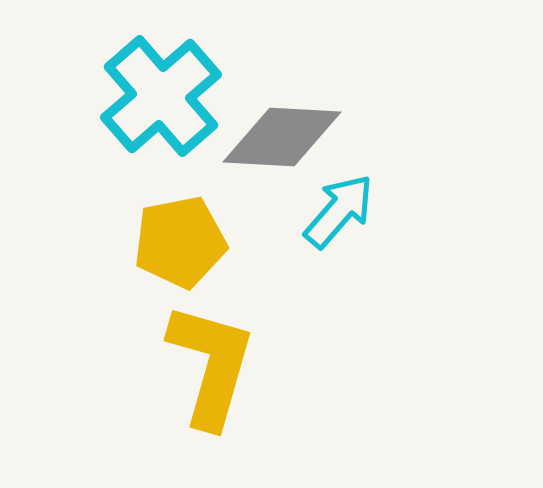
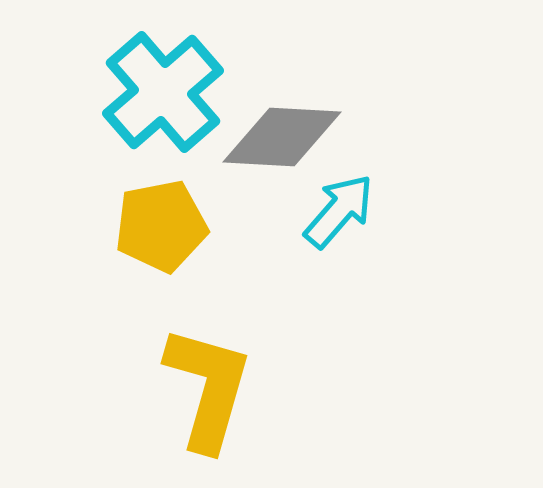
cyan cross: moved 2 px right, 4 px up
yellow pentagon: moved 19 px left, 16 px up
yellow L-shape: moved 3 px left, 23 px down
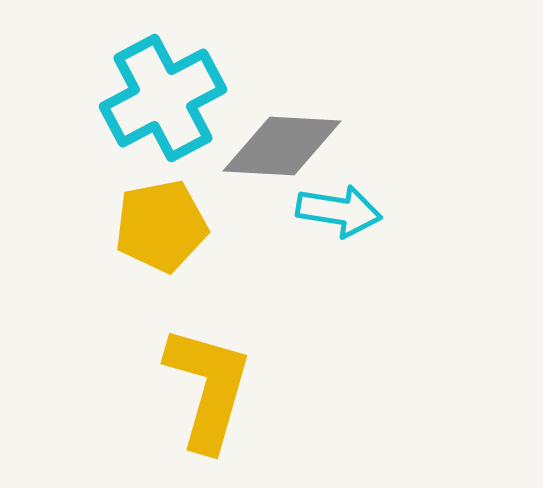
cyan cross: moved 6 px down; rotated 13 degrees clockwise
gray diamond: moved 9 px down
cyan arrow: rotated 58 degrees clockwise
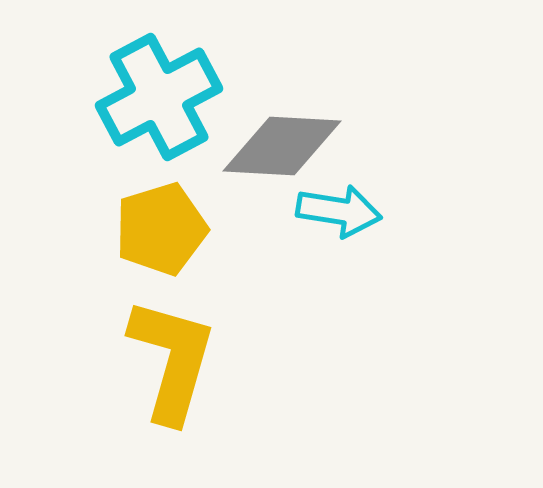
cyan cross: moved 4 px left, 1 px up
yellow pentagon: moved 3 px down; rotated 6 degrees counterclockwise
yellow L-shape: moved 36 px left, 28 px up
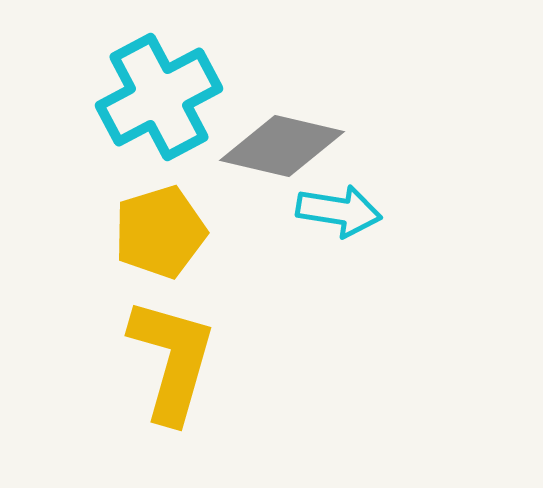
gray diamond: rotated 10 degrees clockwise
yellow pentagon: moved 1 px left, 3 px down
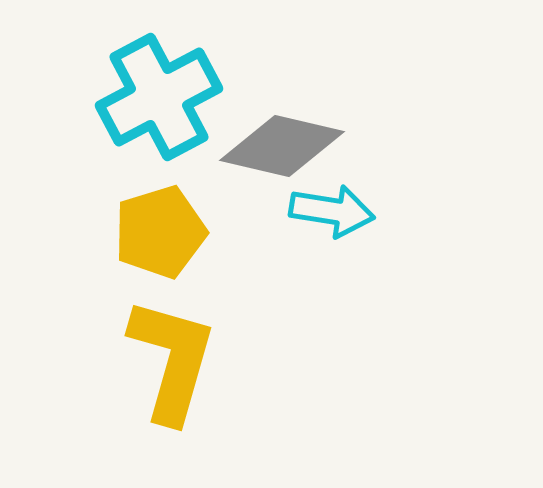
cyan arrow: moved 7 px left
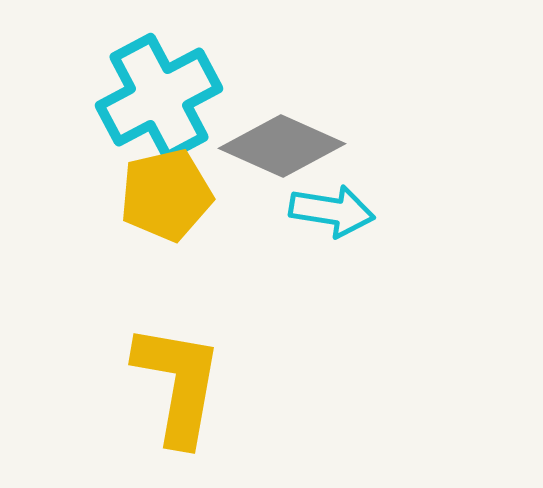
gray diamond: rotated 11 degrees clockwise
yellow pentagon: moved 6 px right, 37 px up; rotated 4 degrees clockwise
yellow L-shape: moved 6 px right, 24 px down; rotated 6 degrees counterclockwise
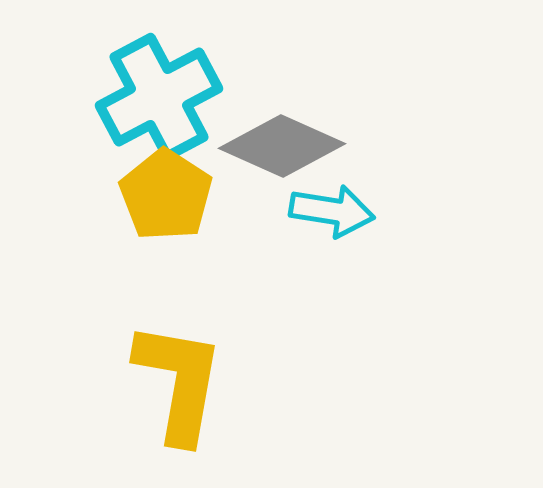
yellow pentagon: rotated 26 degrees counterclockwise
yellow L-shape: moved 1 px right, 2 px up
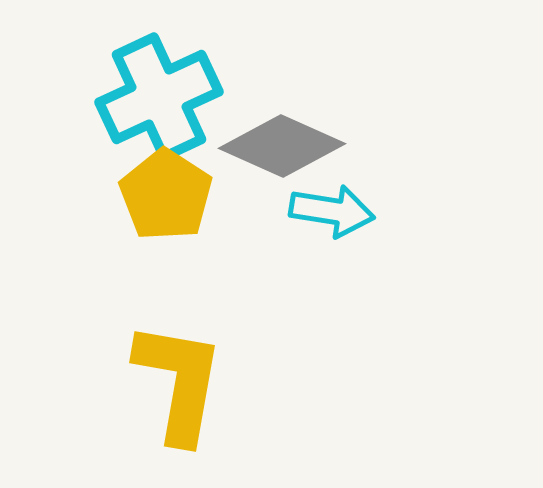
cyan cross: rotated 3 degrees clockwise
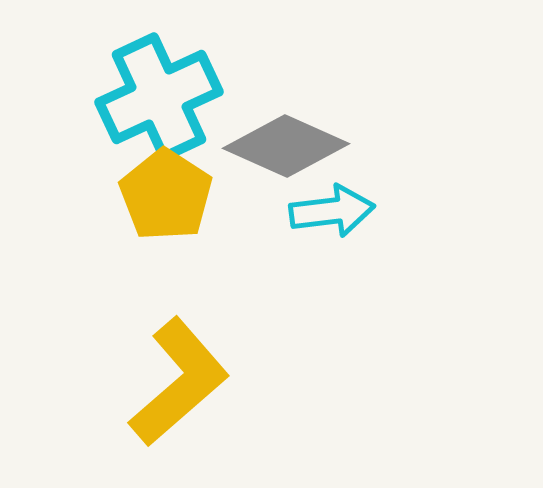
gray diamond: moved 4 px right
cyan arrow: rotated 16 degrees counterclockwise
yellow L-shape: rotated 39 degrees clockwise
